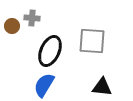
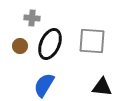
brown circle: moved 8 px right, 20 px down
black ellipse: moved 7 px up
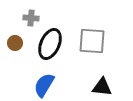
gray cross: moved 1 px left
brown circle: moved 5 px left, 3 px up
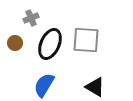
gray cross: rotated 28 degrees counterclockwise
gray square: moved 6 px left, 1 px up
black triangle: moved 7 px left; rotated 25 degrees clockwise
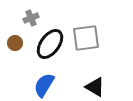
gray square: moved 2 px up; rotated 12 degrees counterclockwise
black ellipse: rotated 12 degrees clockwise
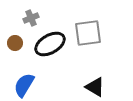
gray square: moved 2 px right, 5 px up
black ellipse: rotated 24 degrees clockwise
blue semicircle: moved 20 px left
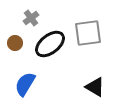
gray cross: rotated 14 degrees counterclockwise
black ellipse: rotated 8 degrees counterclockwise
blue semicircle: moved 1 px right, 1 px up
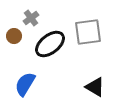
gray square: moved 1 px up
brown circle: moved 1 px left, 7 px up
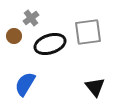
black ellipse: rotated 20 degrees clockwise
black triangle: rotated 20 degrees clockwise
